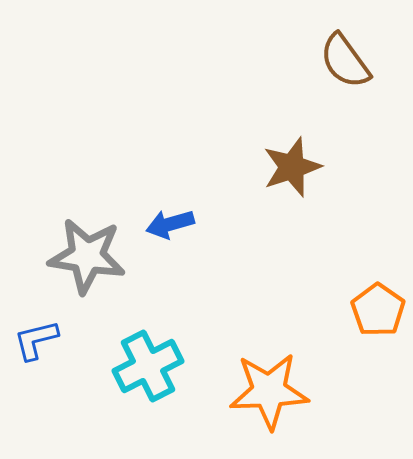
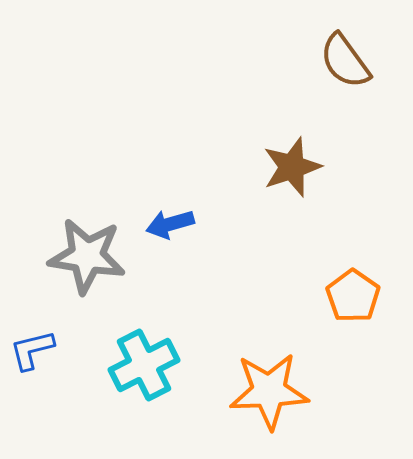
orange pentagon: moved 25 px left, 14 px up
blue L-shape: moved 4 px left, 10 px down
cyan cross: moved 4 px left, 1 px up
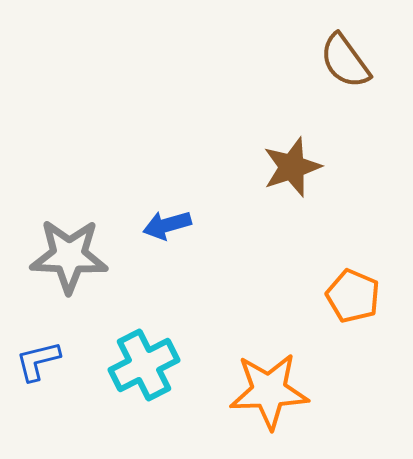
blue arrow: moved 3 px left, 1 px down
gray star: moved 18 px left; rotated 6 degrees counterclockwise
orange pentagon: rotated 12 degrees counterclockwise
blue L-shape: moved 6 px right, 11 px down
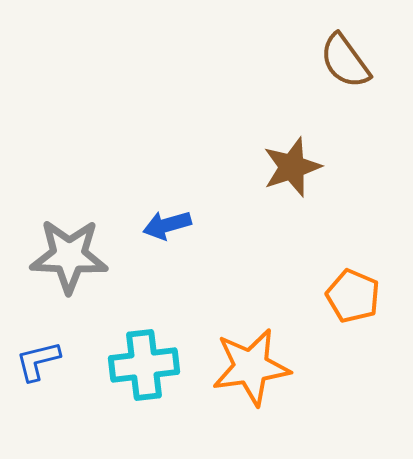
cyan cross: rotated 20 degrees clockwise
orange star: moved 18 px left, 24 px up; rotated 6 degrees counterclockwise
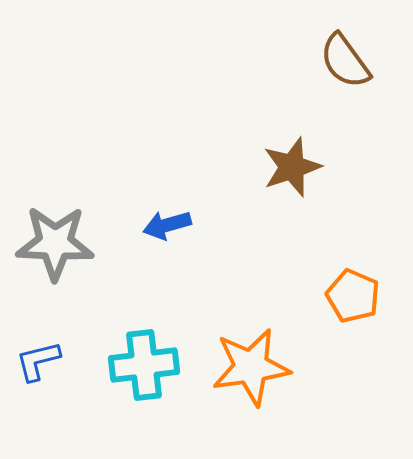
gray star: moved 14 px left, 13 px up
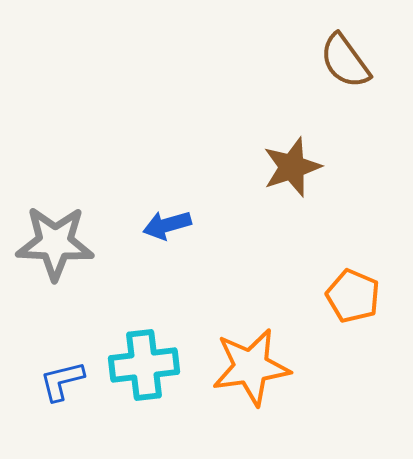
blue L-shape: moved 24 px right, 20 px down
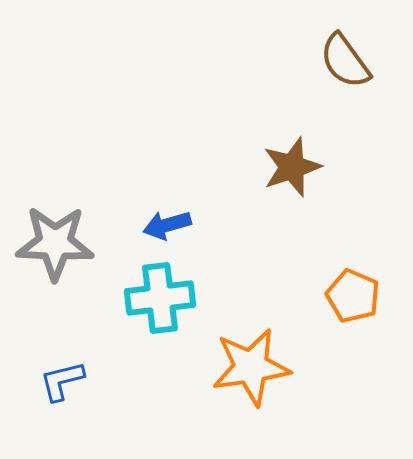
cyan cross: moved 16 px right, 67 px up
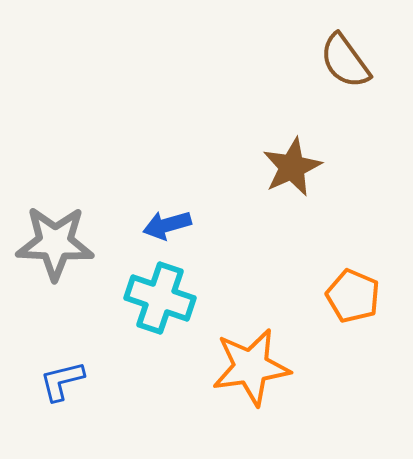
brown star: rotated 6 degrees counterclockwise
cyan cross: rotated 26 degrees clockwise
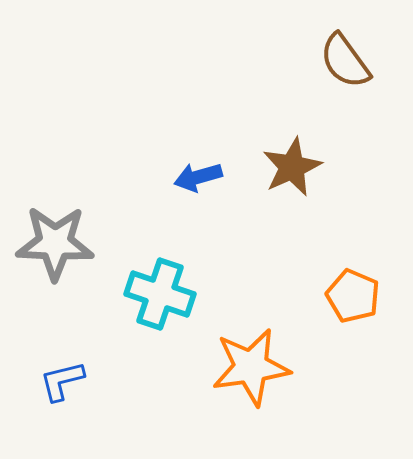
blue arrow: moved 31 px right, 48 px up
cyan cross: moved 4 px up
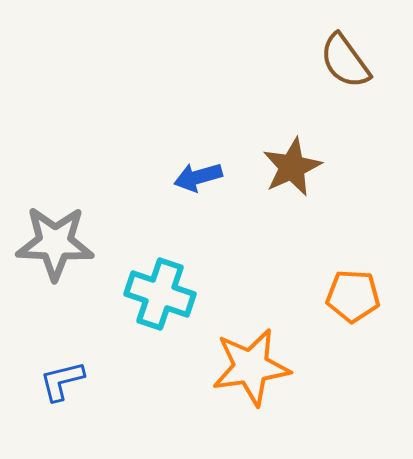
orange pentagon: rotated 20 degrees counterclockwise
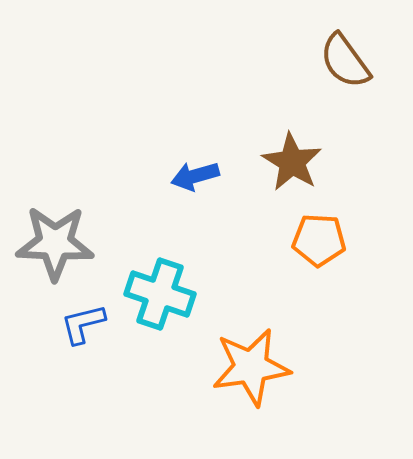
brown star: moved 5 px up; rotated 16 degrees counterclockwise
blue arrow: moved 3 px left, 1 px up
orange pentagon: moved 34 px left, 56 px up
blue L-shape: moved 21 px right, 57 px up
